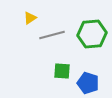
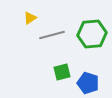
green square: moved 1 px down; rotated 18 degrees counterclockwise
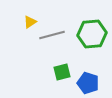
yellow triangle: moved 4 px down
